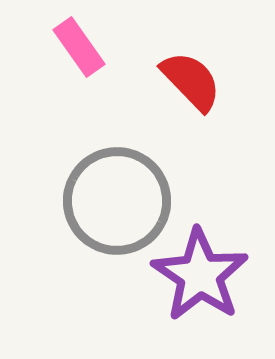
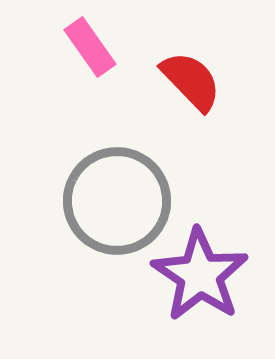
pink rectangle: moved 11 px right
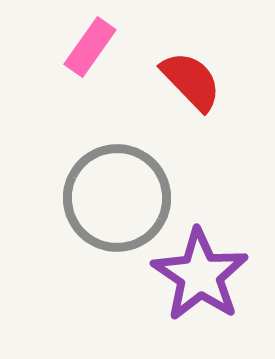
pink rectangle: rotated 70 degrees clockwise
gray circle: moved 3 px up
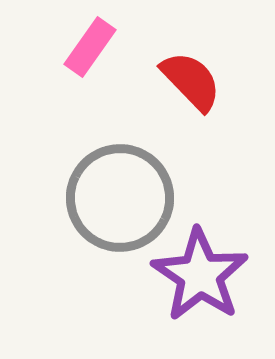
gray circle: moved 3 px right
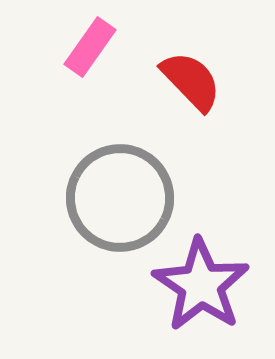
purple star: moved 1 px right, 10 px down
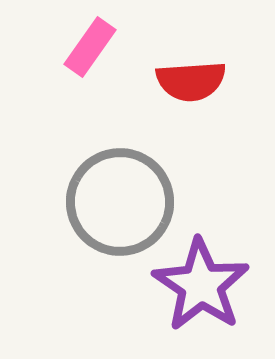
red semicircle: rotated 130 degrees clockwise
gray circle: moved 4 px down
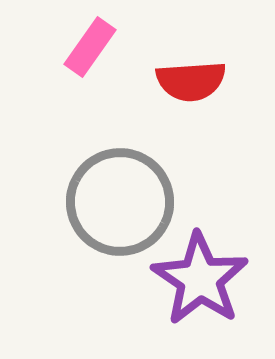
purple star: moved 1 px left, 6 px up
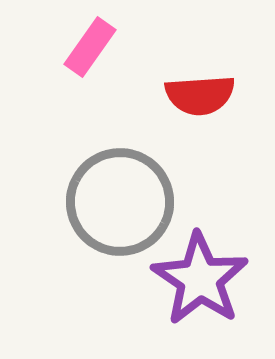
red semicircle: moved 9 px right, 14 px down
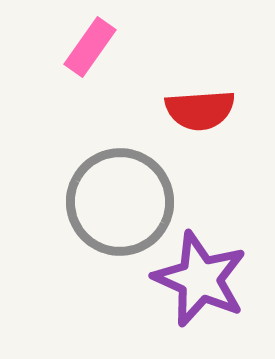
red semicircle: moved 15 px down
purple star: rotated 10 degrees counterclockwise
